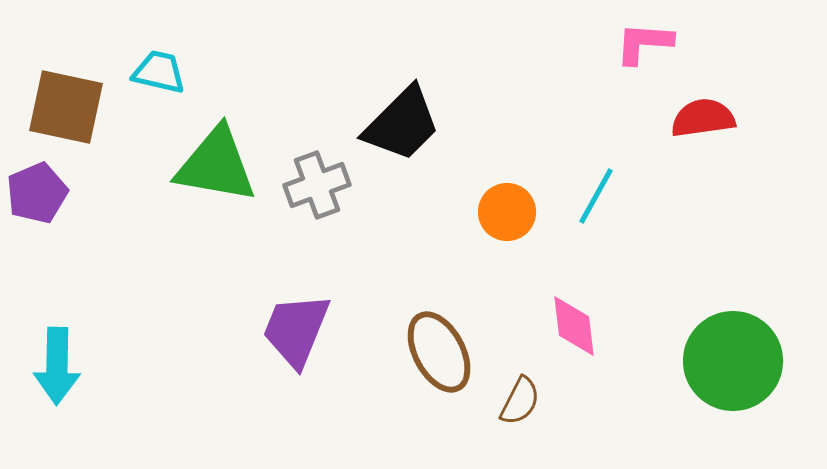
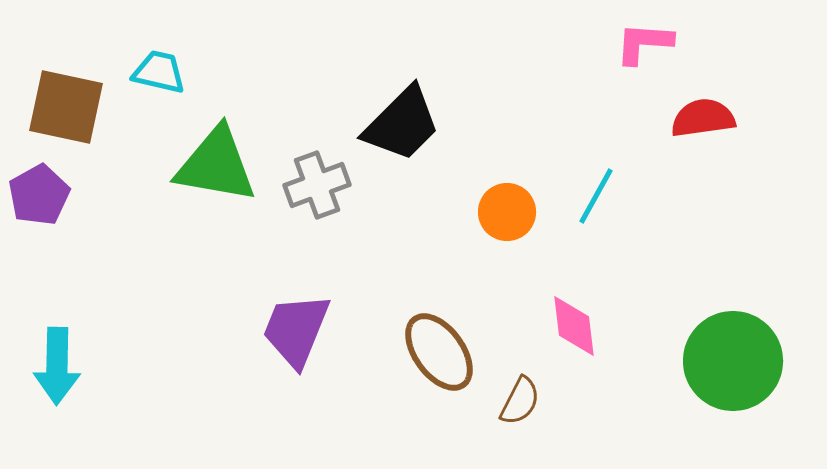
purple pentagon: moved 2 px right, 2 px down; rotated 6 degrees counterclockwise
brown ellipse: rotated 8 degrees counterclockwise
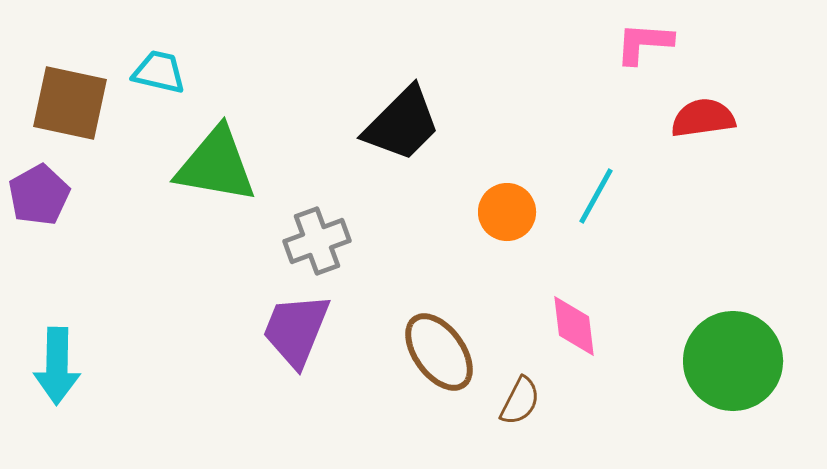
brown square: moved 4 px right, 4 px up
gray cross: moved 56 px down
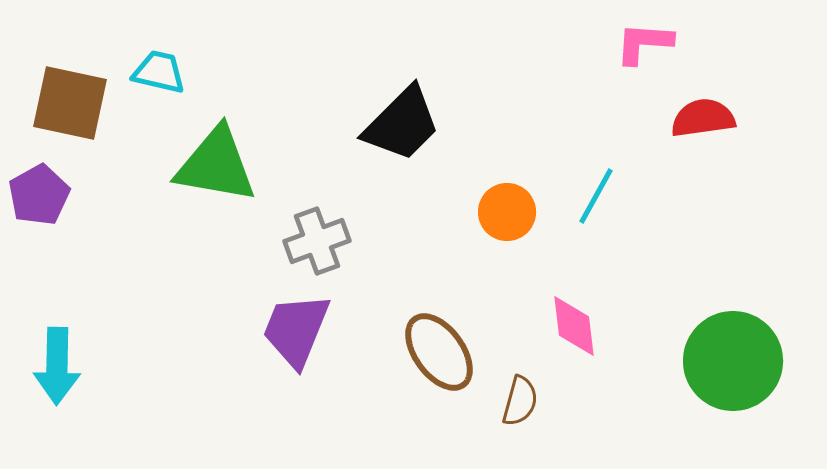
brown semicircle: rotated 12 degrees counterclockwise
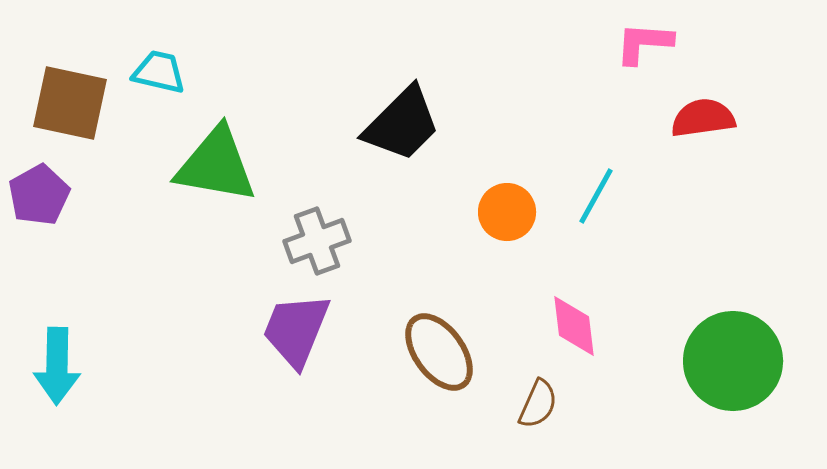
brown semicircle: moved 18 px right, 3 px down; rotated 9 degrees clockwise
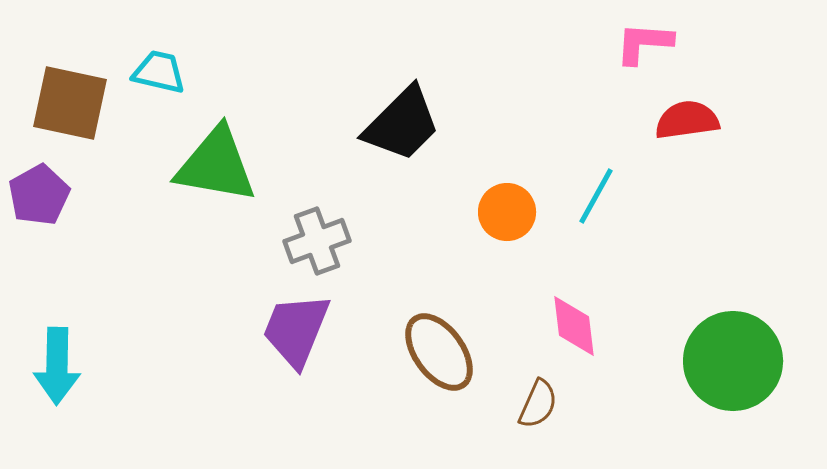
red semicircle: moved 16 px left, 2 px down
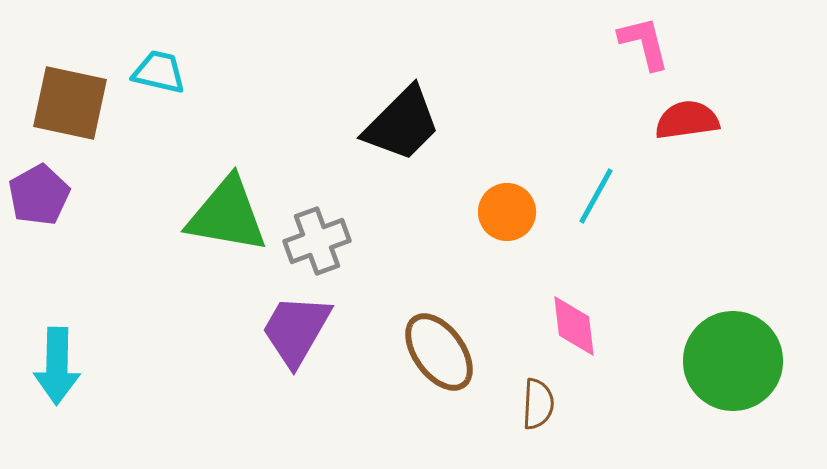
pink L-shape: rotated 72 degrees clockwise
green triangle: moved 11 px right, 50 px down
purple trapezoid: rotated 8 degrees clockwise
brown semicircle: rotated 21 degrees counterclockwise
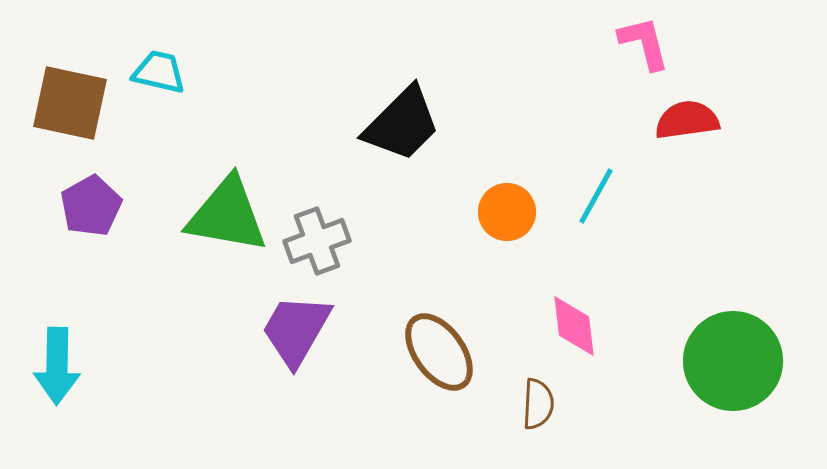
purple pentagon: moved 52 px right, 11 px down
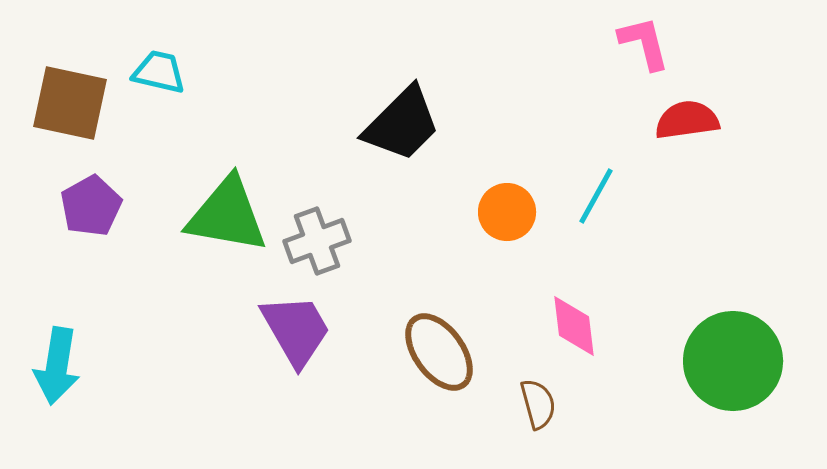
purple trapezoid: rotated 120 degrees clockwise
cyan arrow: rotated 8 degrees clockwise
brown semicircle: rotated 18 degrees counterclockwise
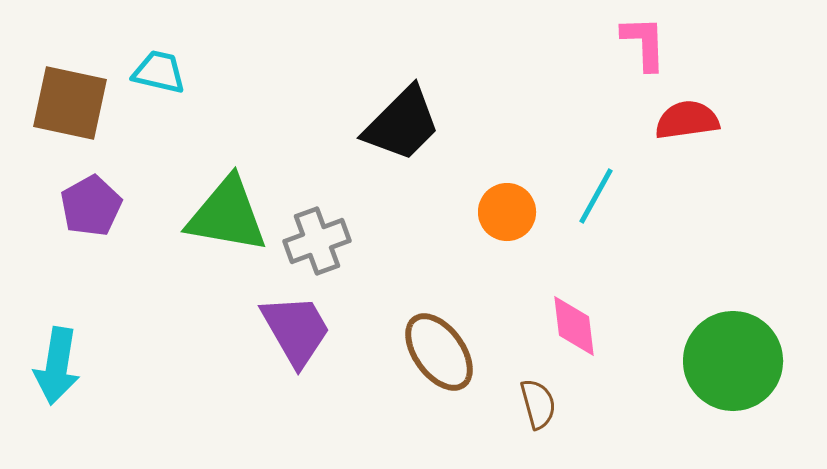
pink L-shape: rotated 12 degrees clockwise
